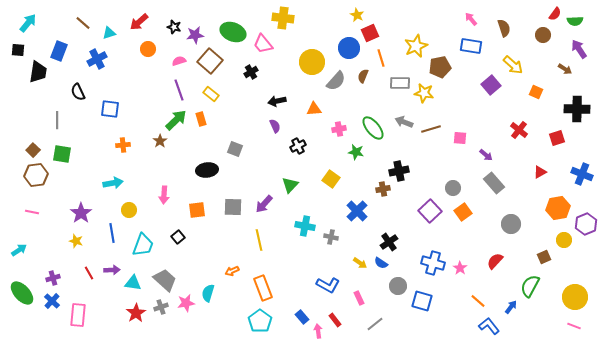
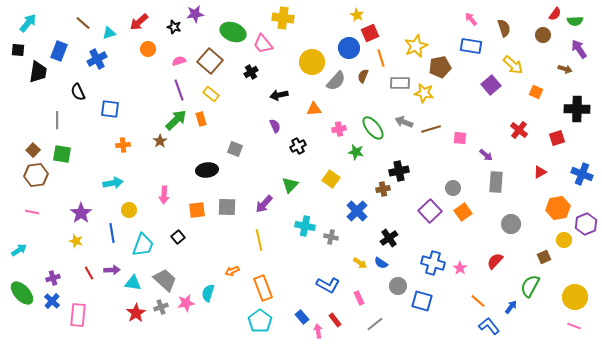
purple star at (195, 35): moved 21 px up
brown arrow at (565, 69): rotated 16 degrees counterclockwise
black arrow at (277, 101): moved 2 px right, 6 px up
gray rectangle at (494, 183): moved 2 px right, 1 px up; rotated 45 degrees clockwise
gray square at (233, 207): moved 6 px left
black cross at (389, 242): moved 4 px up
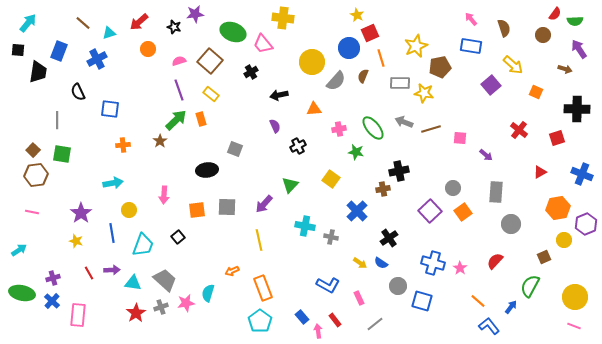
gray rectangle at (496, 182): moved 10 px down
green ellipse at (22, 293): rotated 35 degrees counterclockwise
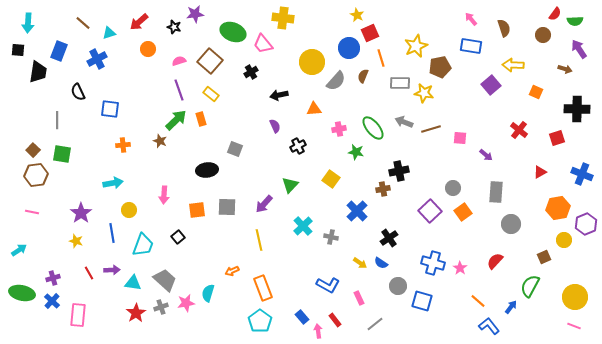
cyan arrow at (28, 23): rotated 144 degrees clockwise
yellow arrow at (513, 65): rotated 140 degrees clockwise
brown star at (160, 141): rotated 16 degrees counterclockwise
cyan cross at (305, 226): moved 2 px left; rotated 36 degrees clockwise
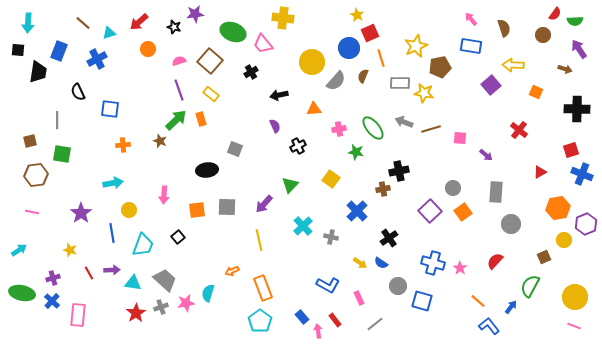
red square at (557, 138): moved 14 px right, 12 px down
brown square at (33, 150): moved 3 px left, 9 px up; rotated 32 degrees clockwise
yellow star at (76, 241): moved 6 px left, 9 px down
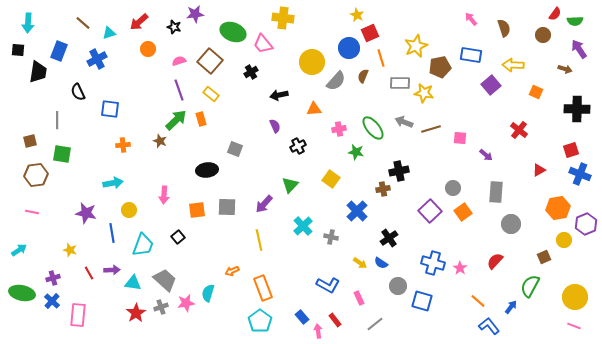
blue rectangle at (471, 46): moved 9 px down
red triangle at (540, 172): moved 1 px left, 2 px up
blue cross at (582, 174): moved 2 px left
purple star at (81, 213): moved 5 px right; rotated 25 degrees counterclockwise
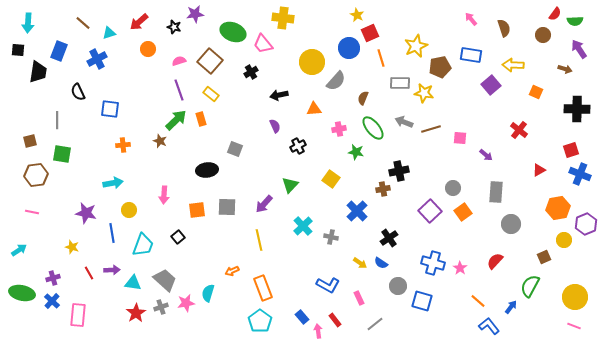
brown semicircle at (363, 76): moved 22 px down
yellow star at (70, 250): moved 2 px right, 3 px up
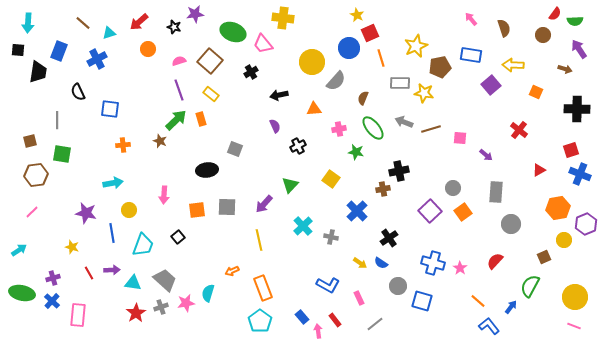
pink line at (32, 212): rotated 56 degrees counterclockwise
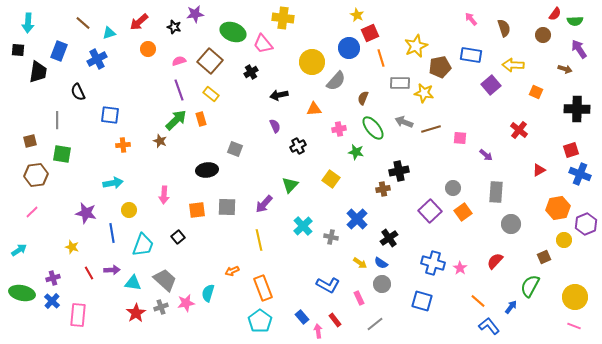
blue square at (110, 109): moved 6 px down
blue cross at (357, 211): moved 8 px down
gray circle at (398, 286): moved 16 px left, 2 px up
